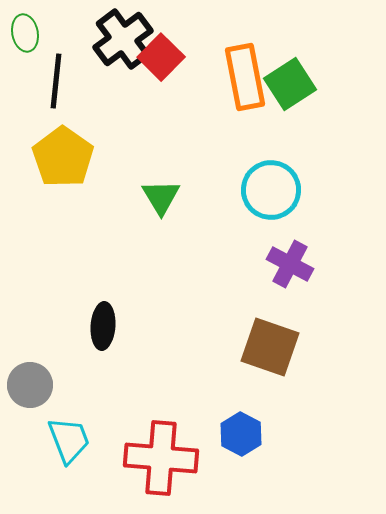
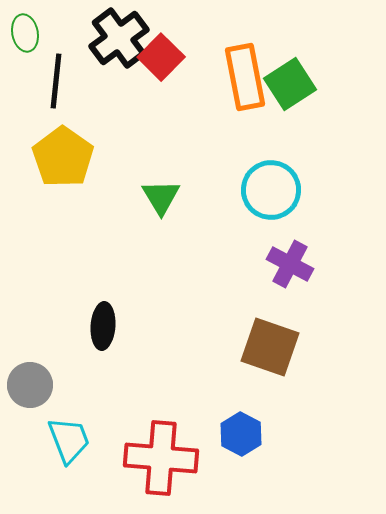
black cross: moved 4 px left, 1 px up
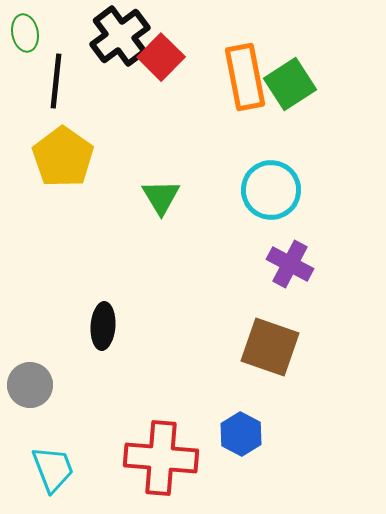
black cross: moved 1 px right, 2 px up
cyan trapezoid: moved 16 px left, 29 px down
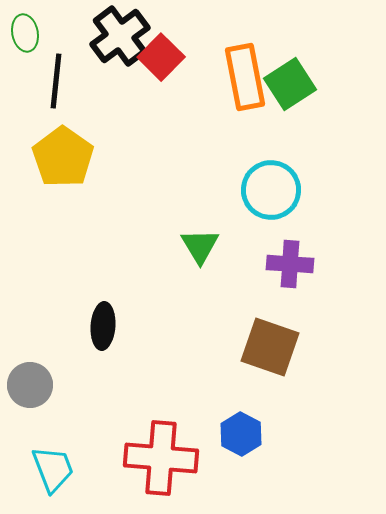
green triangle: moved 39 px right, 49 px down
purple cross: rotated 24 degrees counterclockwise
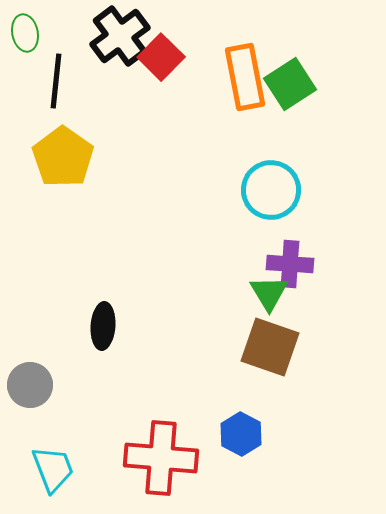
green triangle: moved 69 px right, 47 px down
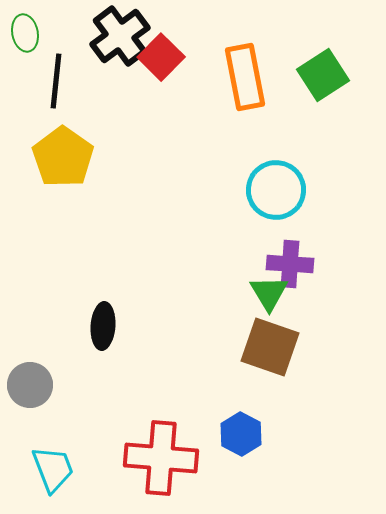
green square: moved 33 px right, 9 px up
cyan circle: moved 5 px right
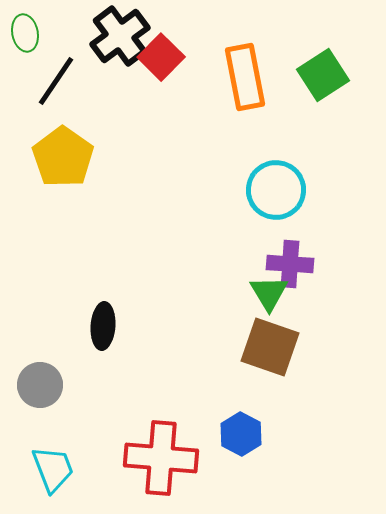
black line: rotated 28 degrees clockwise
gray circle: moved 10 px right
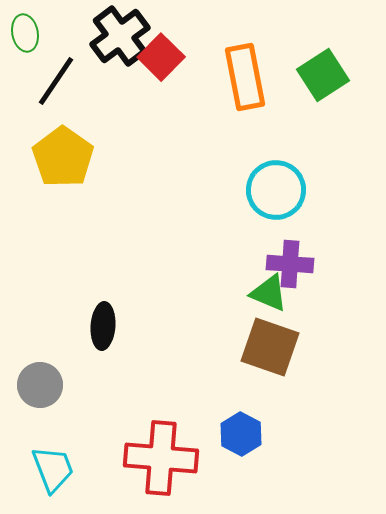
green triangle: rotated 36 degrees counterclockwise
